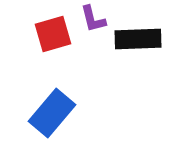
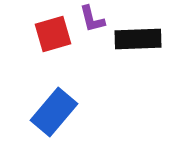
purple L-shape: moved 1 px left
blue rectangle: moved 2 px right, 1 px up
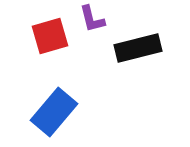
red square: moved 3 px left, 2 px down
black rectangle: moved 9 px down; rotated 12 degrees counterclockwise
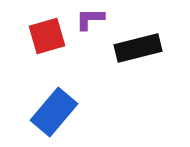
purple L-shape: moved 2 px left; rotated 104 degrees clockwise
red square: moved 3 px left
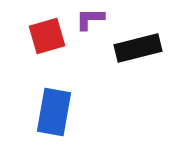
blue rectangle: rotated 30 degrees counterclockwise
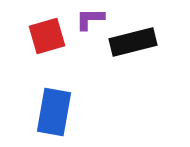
black rectangle: moved 5 px left, 6 px up
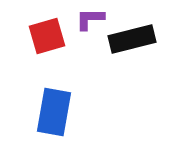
black rectangle: moved 1 px left, 3 px up
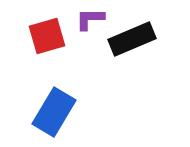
black rectangle: rotated 9 degrees counterclockwise
blue rectangle: rotated 21 degrees clockwise
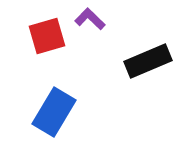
purple L-shape: rotated 44 degrees clockwise
black rectangle: moved 16 px right, 22 px down
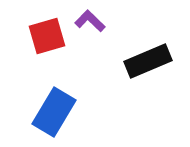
purple L-shape: moved 2 px down
